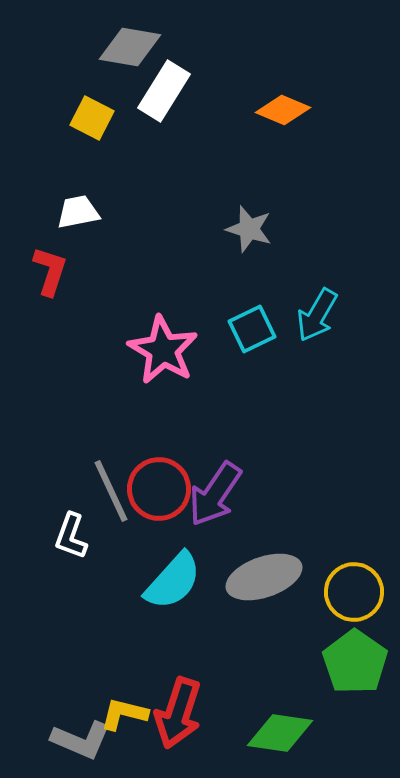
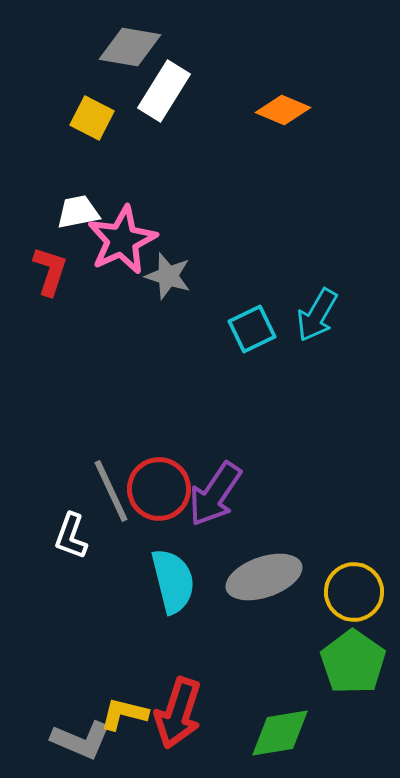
gray star: moved 81 px left, 47 px down
pink star: moved 41 px left, 110 px up; rotated 16 degrees clockwise
cyan semicircle: rotated 56 degrees counterclockwise
green pentagon: moved 2 px left
green diamond: rotated 18 degrees counterclockwise
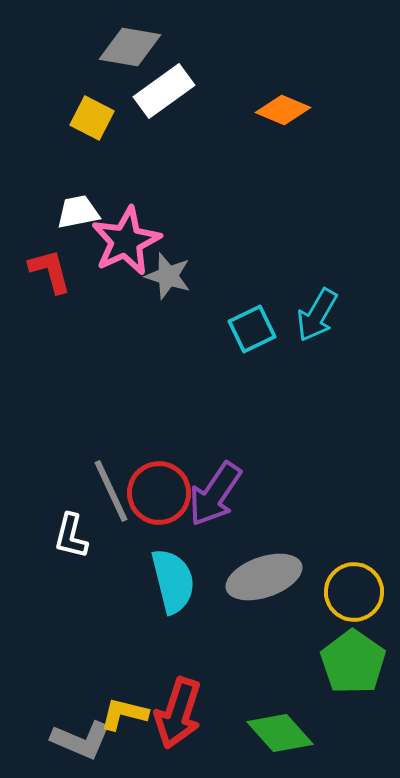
white rectangle: rotated 22 degrees clockwise
pink star: moved 4 px right, 1 px down
red L-shape: rotated 33 degrees counterclockwise
red circle: moved 4 px down
white L-shape: rotated 6 degrees counterclockwise
green diamond: rotated 58 degrees clockwise
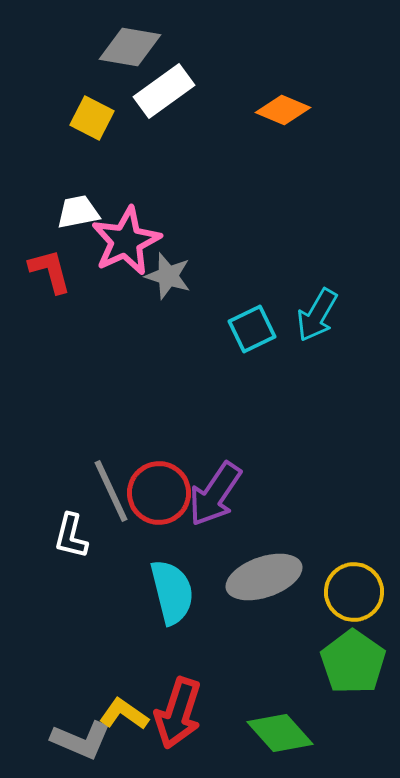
cyan semicircle: moved 1 px left, 11 px down
yellow L-shape: rotated 21 degrees clockwise
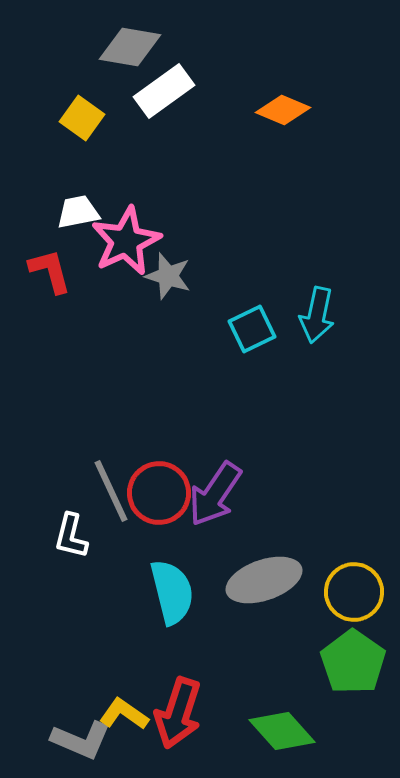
yellow square: moved 10 px left; rotated 9 degrees clockwise
cyan arrow: rotated 18 degrees counterclockwise
gray ellipse: moved 3 px down
green diamond: moved 2 px right, 2 px up
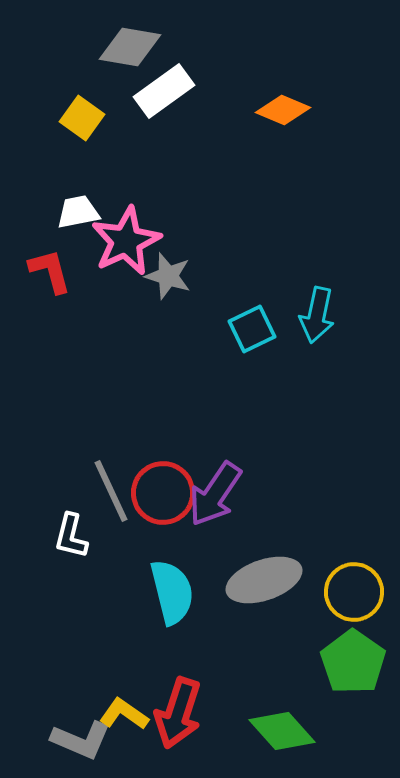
red circle: moved 4 px right
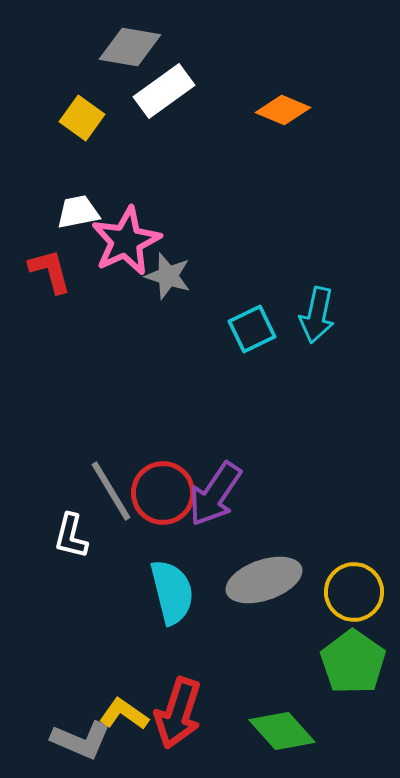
gray line: rotated 6 degrees counterclockwise
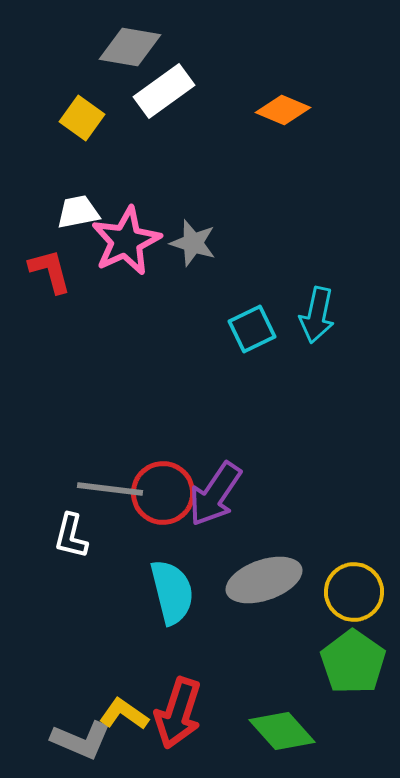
gray star: moved 25 px right, 33 px up
gray line: moved 1 px left, 2 px up; rotated 52 degrees counterclockwise
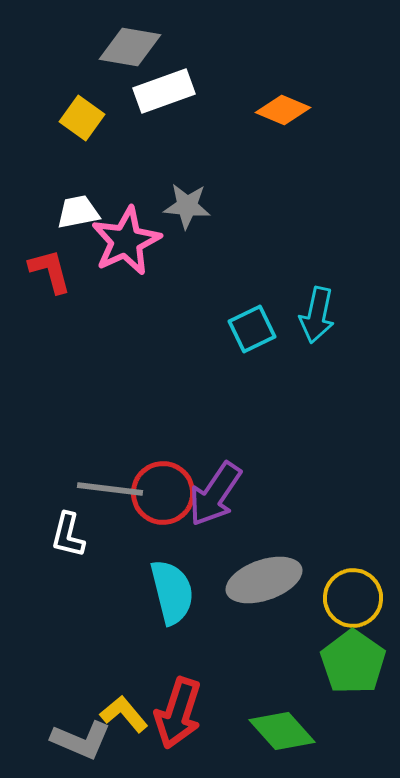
white rectangle: rotated 16 degrees clockwise
gray star: moved 6 px left, 37 px up; rotated 12 degrees counterclockwise
white L-shape: moved 3 px left, 1 px up
yellow circle: moved 1 px left, 6 px down
yellow L-shape: rotated 15 degrees clockwise
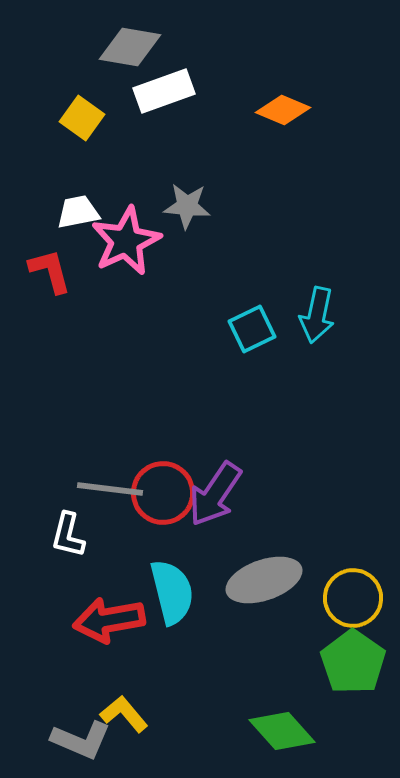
red arrow: moved 69 px left, 93 px up; rotated 62 degrees clockwise
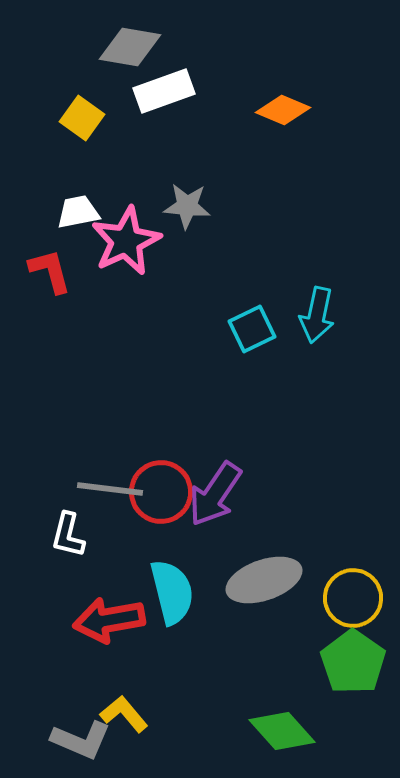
red circle: moved 2 px left, 1 px up
